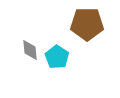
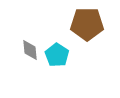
cyan pentagon: moved 2 px up
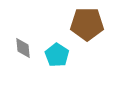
gray diamond: moved 7 px left, 2 px up
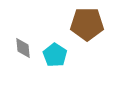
cyan pentagon: moved 2 px left
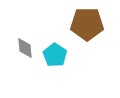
gray diamond: moved 2 px right
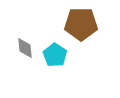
brown pentagon: moved 6 px left
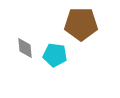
cyan pentagon: rotated 25 degrees counterclockwise
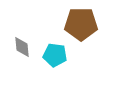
gray diamond: moved 3 px left, 1 px up
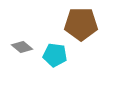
gray diamond: rotated 45 degrees counterclockwise
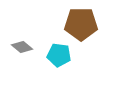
cyan pentagon: moved 4 px right
